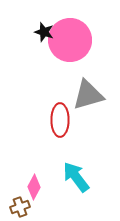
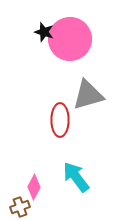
pink circle: moved 1 px up
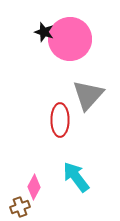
gray triangle: rotated 32 degrees counterclockwise
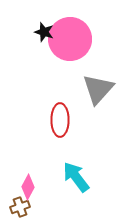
gray triangle: moved 10 px right, 6 px up
pink diamond: moved 6 px left
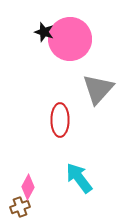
cyan arrow: moved 3 px right, 1 px down
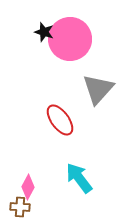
red ellipse: rotated 36 degrees counterclockwise
brown cross: rotated 24 degrees clockwise
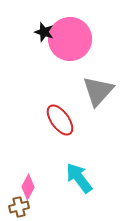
gray triangle: moved 2 px down
brown cross: moved 1 px left; rotated 18 degrees counterclockwise
